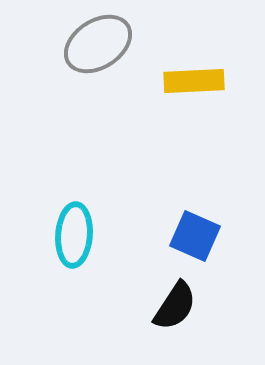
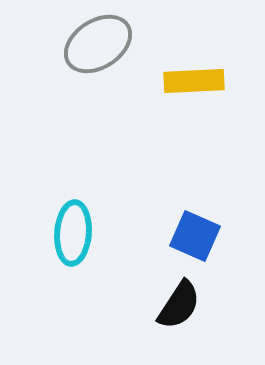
cyan ellipse: moved 1 px left, 2 px up
black semicircle: moved 4 px right, 1 px up
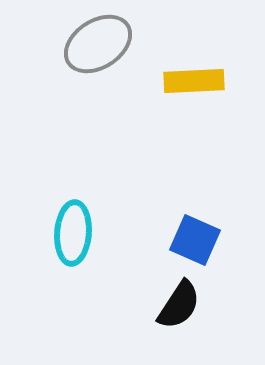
blue square: moved 4 px down
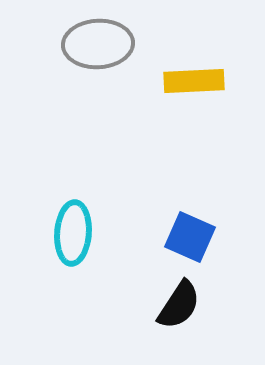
gray ellipse: rotated 30 degrees clockwise
blue square: moved 5 px left, 3 px up
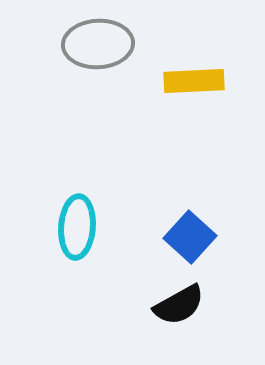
cyan ellipse: moved 4 px right, 6 px up
blue square: rotated 18 degrees clockwise
black semicircle: rotated 28 degrees clockwise
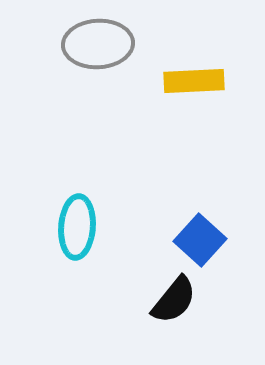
blue square: moved 10 px right, 3 px down
black semicircle: moved 5 px left, 5 px up; rotated 22 degrees counterclockwise
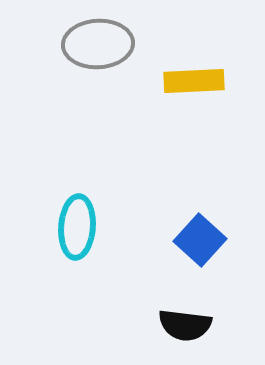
black semicircle: moved 11 px right, 25 px down; rotated 58 degrees clockwise
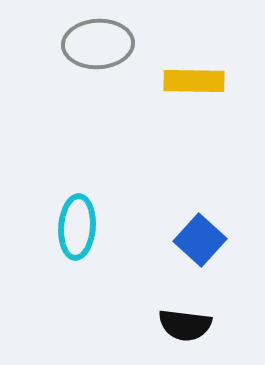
yellow rectangle: rotated 4 degrees clockwise
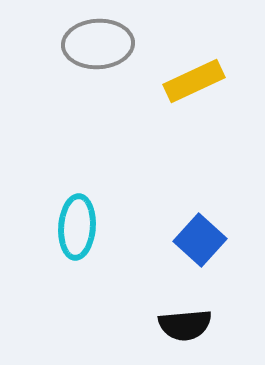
yellow rectangle: rotated 26 degrees counterclockwise
black semicircle: rotated 12 degrees counterclockwise
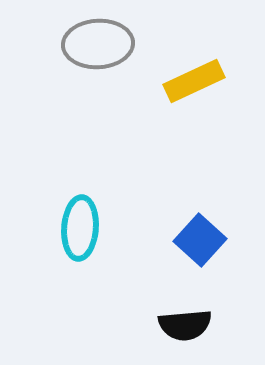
cyan ellipse: moved 3 px right, 1 px down
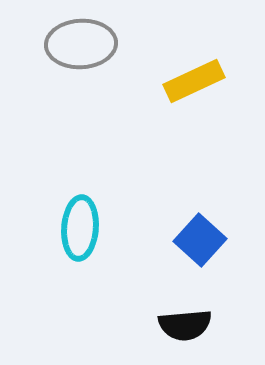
gray ellipse: moved 17 px left
